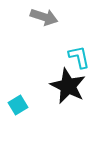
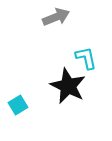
gray arrow: moved 12 px right; rotated 40 degrees counterclockwise
cyan L-shape: moved 7 px right, 1 px down
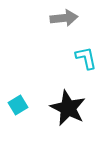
gray arrow: moved 8 px right, 1 px down; rotated 16 degrees clockwise
black star: moved 22 px down
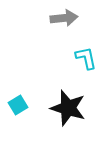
black star: rotated 9 degrees counterclockwise
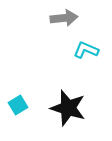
cyan L-shape: moved 8 px up; rotated 55 degrees counterclockwise
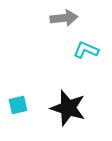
cyan square: rotated 18 degrees clockwise
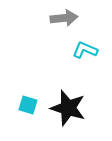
cyan L-shape: moved 1 px left
cyan square: moved 10 px right; rotated 30 degrees clockwise
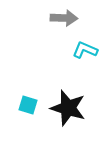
gray arrow: rotated 8 degrees clockwise
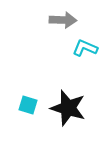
gray arrow: moved 1 px left, 2 px down
cyan L-shape: moved 2 px up
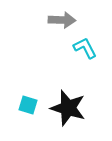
gray arrow: moved 1 px left
cyan L-shape: rotated 40 degrees clockwise
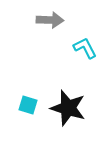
gray arrow: moved 12 px left
